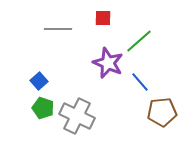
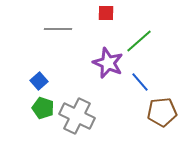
red square: moved 3 px right, 5 px up
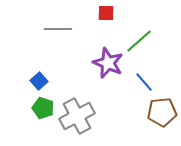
blue line: moved 4 px right
gray cross: rotated 36 degrees clockwise
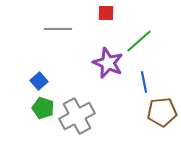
blue line: rotated 30 degrees clockwise
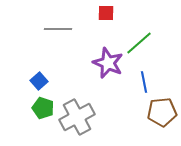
green line: moved 2 px down
gray cross: moved 1 px down
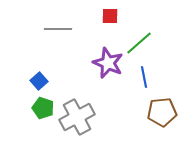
red square: moved 4 px right, 3 px down
blue line: moved 5 px up
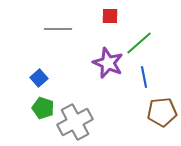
blue square: moved 3 px up
gray cross: moved 2 px left, 5 px down
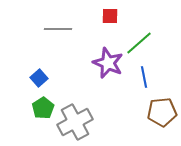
green pentagon: rotated 20 degrees clockwise
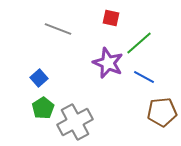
red square: moved 1 px right, 2 px down; rotated 12 degrees clockwise
gray line: rotated 20 degrees clockwise
blue line: rotated 50 degrees counterclockwise
